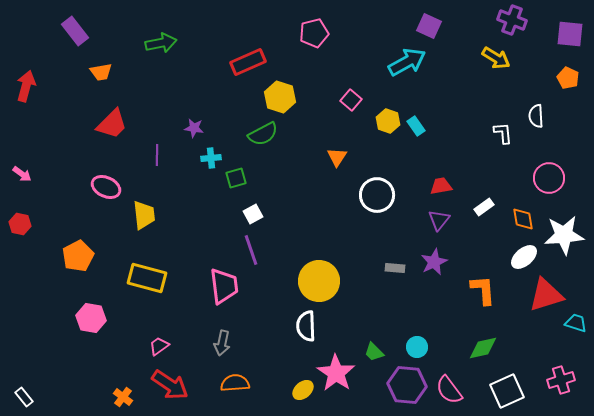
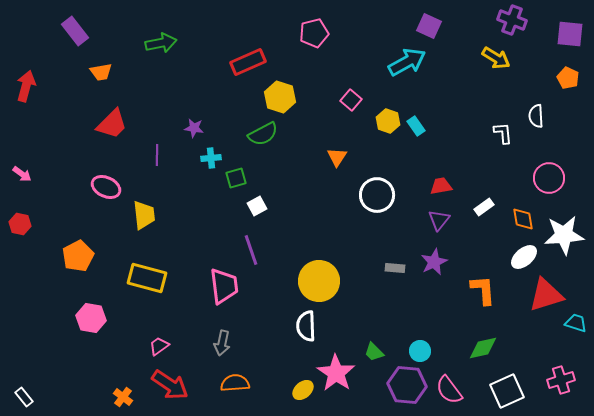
white square at (253, 214): moved 4 px right, 8 px up
cyan circle at (417, 347): moved 3 px right, 4 px down
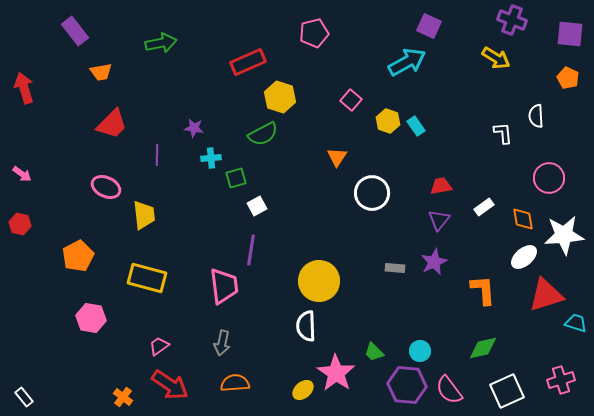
red arrow at (26, 86): moved 2 px left, 2 px down; rotated 32 degrees counterclockwise
white circle at (377, 195): moved 5 px left, 2 px up
purple line at (251, 250): rotated 28 degrees clockwise
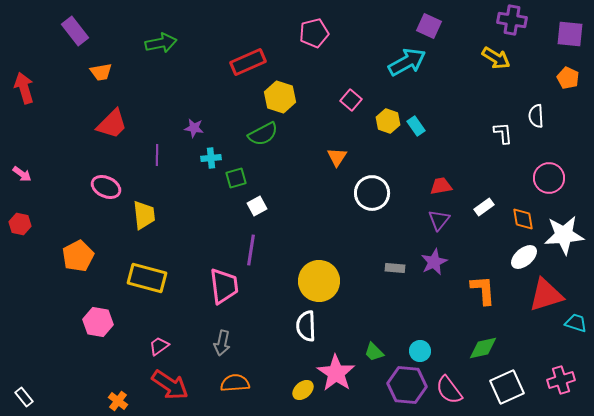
purple cross at (512, 20): rotated 12 degrees counterclockwise
pink hexagon at (91, 318): moved 7 px right, 4 px down
white square at (507, 391): moved 4 px up
orange cross at (123, 397): moved 5 px left, 4 px down
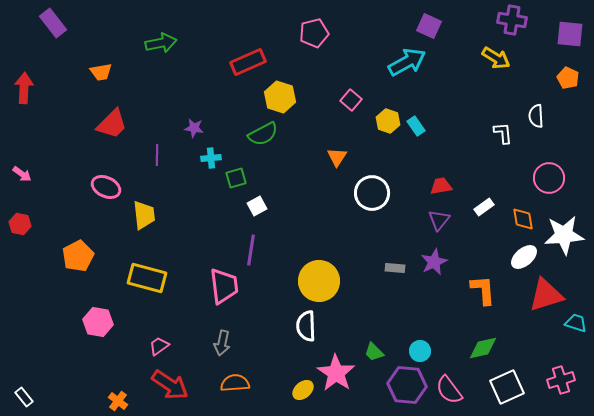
purple rectangle at (75, 31): moved 22 px left, 8 px up
red arrow at (24, 88): rotated 20 degrees clockwise
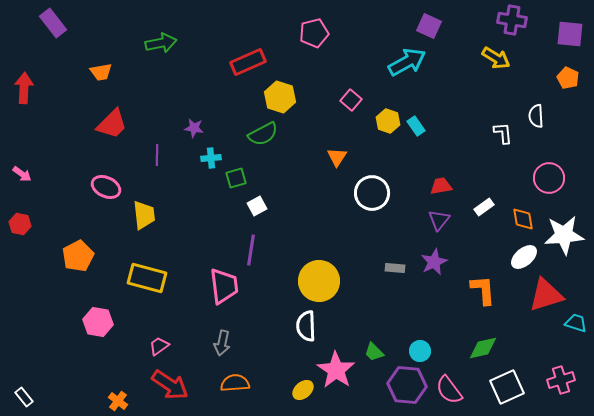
pink star at (336, 373): moved 3 px up
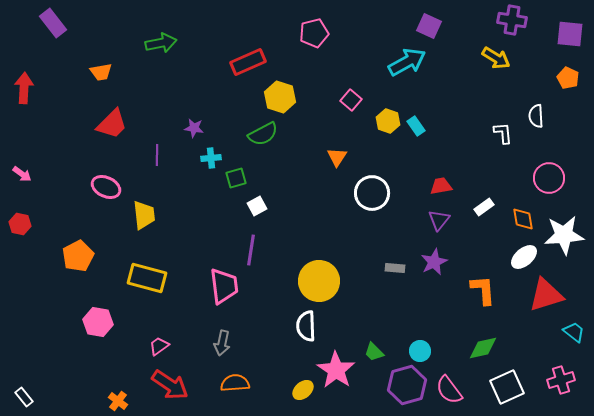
cyan trapezoid at (576, 323): moved 2 px left, 9 px down; rotated 20 degrees clockwise
purple hexagon at (407, 385): rotated 21 degrees counterclockwise
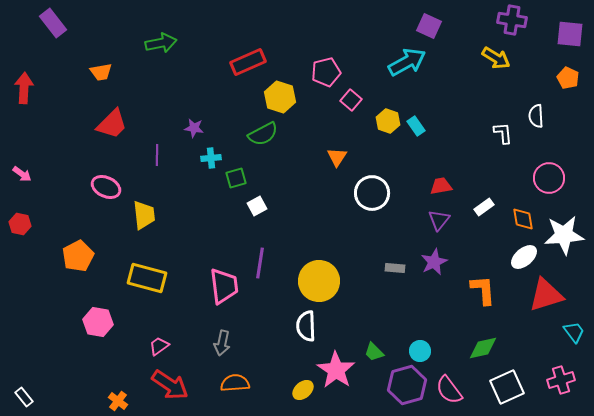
pink pentagon at (314, 33): moved 12 px right, 39 px down
purple line at (251, 250): moved 9 px right, 13 px down
cyan trapezoid at (574, 332): rotated 15 degrees clockwise
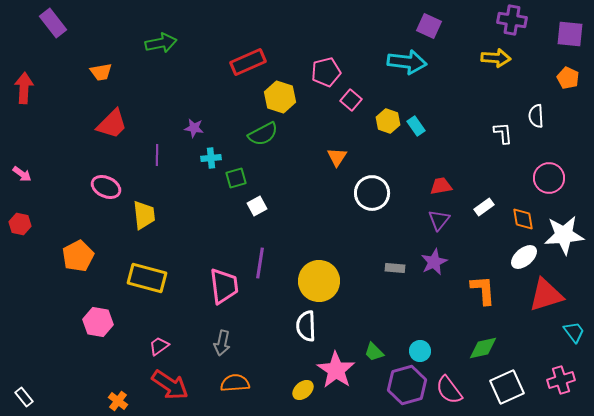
yellow arrow at (496, 58): rotated 28 degrees counterclockwise
cyan arrow at (407, 62): rotated 36 degrees clockwise
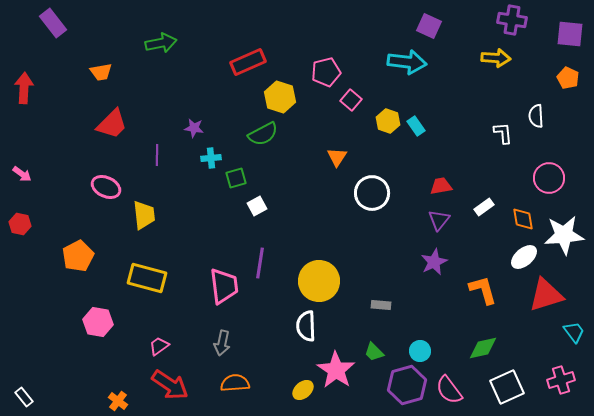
gray rectangle at (395, 268): moved 14 px left, 37 px down
orange L-shape at (483, 290): rotated 12 degrees counterclockwise
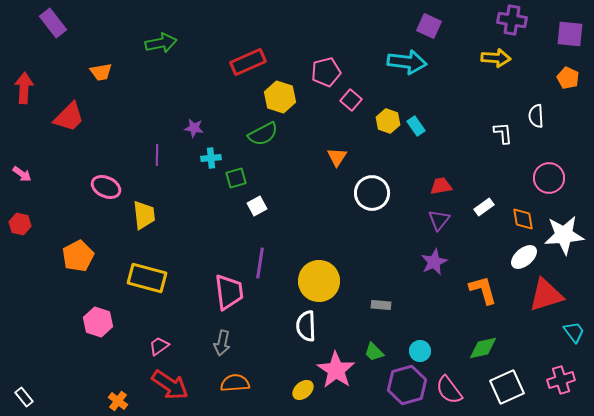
red trapezoid at (112, 124): moved 43 px left, 7 px up
pink trapezoid at (224, 286): moved 5 px right, 6 px down
pink hexagon at (98, 322): rotated 8 degrees clockwise
